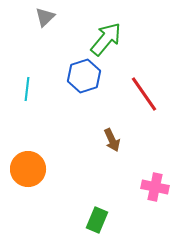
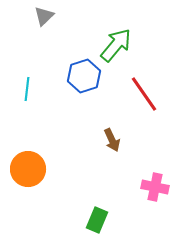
gray triangle: moved 1 px left, 1 px up
green arrow: moved 10 px right, 6 px down
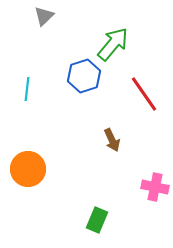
green arrow: moved 3 px left, 1 px up
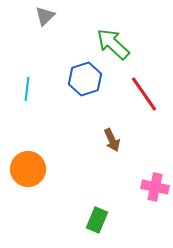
gray triangle: moved 1 px right
green arrow: rotated 87 degrees counterclockwise
blue hexagon: moved 1 px right, 3 px down
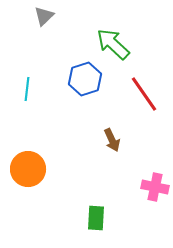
gray triangle: moved 1 px left
green rectangle: moved 1 px left, 2 px up; rotated 20 degrees counterclockwise
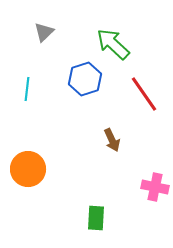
gray triangle: moved 16 px down
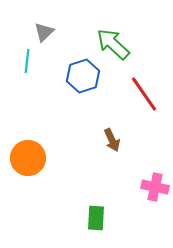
blue hexagon: moved 2 px left, 3 px up
cyan line: moved 28 px up
orange circle: moved 11 px up
